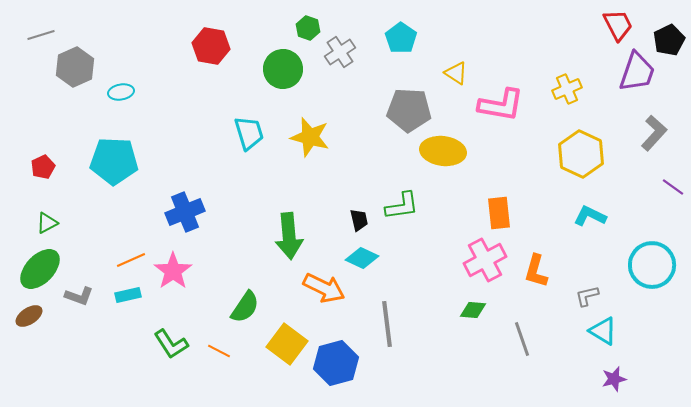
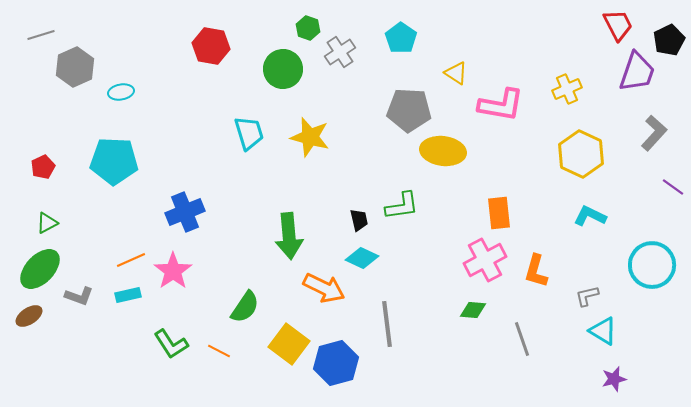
yellow square at (287, 344): moved 2 px right
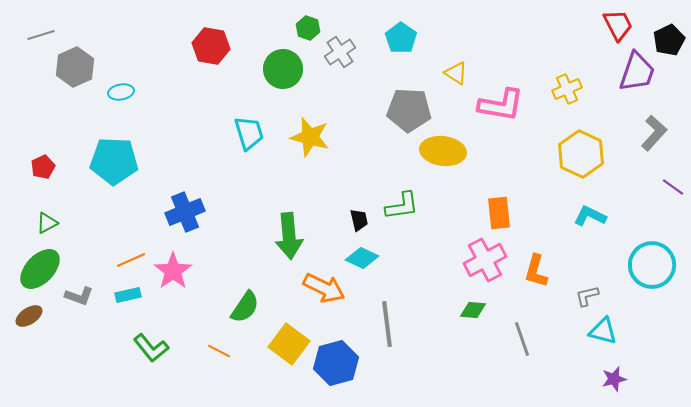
cyan triangle at (603, 331): rotated 16 degrees counterclockwise
green L-shape at (171, 344): moved 20 px left, 4 px down; rotated 6 degrees counterclockwise
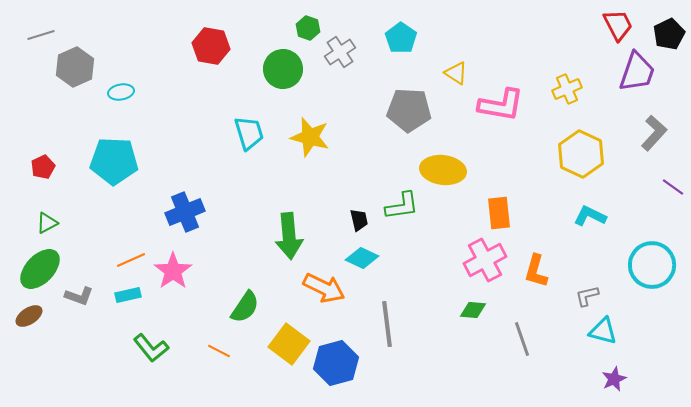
black pentagon at (669, 40): moved 6 px up
yellow ellipse at (443, 151): moved 19 px down
purple star at (614, 379): rotated 10 degrees counterclockwise
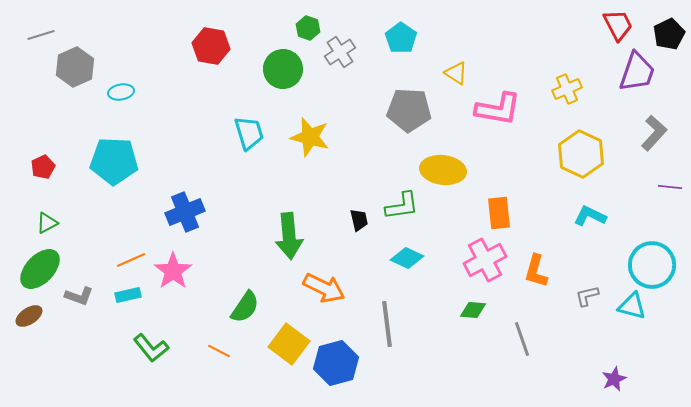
pink L-shape at (501, 105): moved 3 px left, 4 px down
purple line at (673, 187): moved 3 px left; rotated 30 degrees counterclockwise
cyan diamond at (362, 258): moved 45 px right
cyan triangle at (603, 331): moved 29 px right, 25 px up
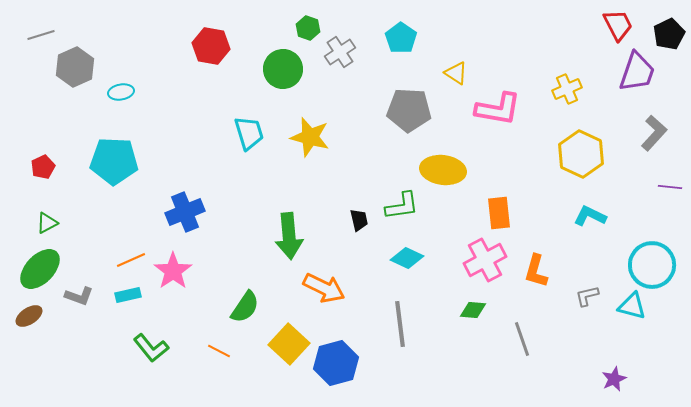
gray line at (387, 324): moved 13 px right
yellow square at (289, 344): rotated 6 degrees clockwise
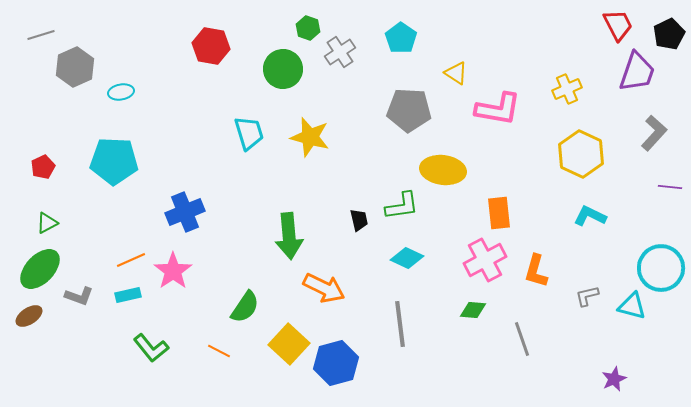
cyan circle at (652, 265): moved 9 px right, 3 px down
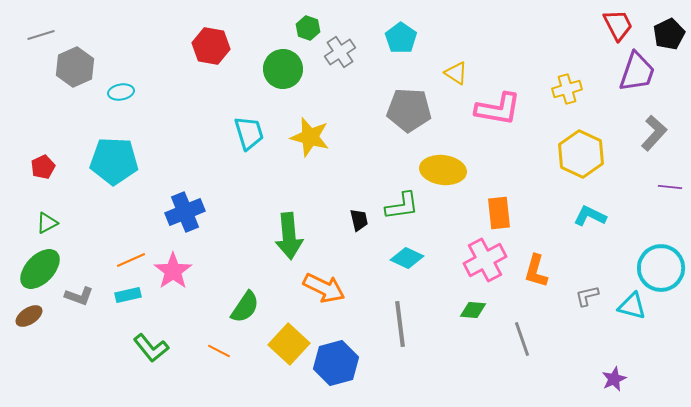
yellow cross at (567, 89): rotated 8 degrees clockwise
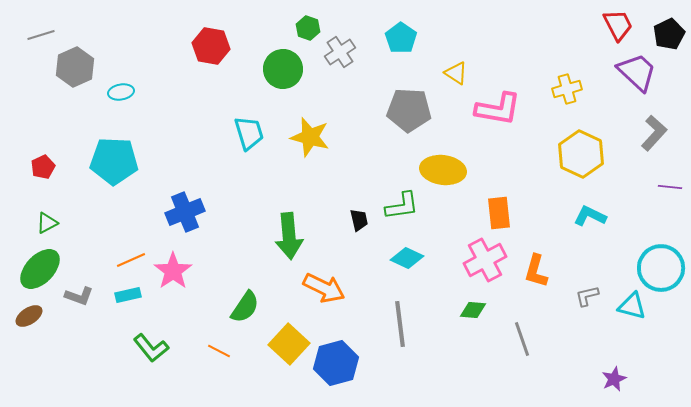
purple trapezoid at (637, 72): rotated 66 degrees counterclockwise
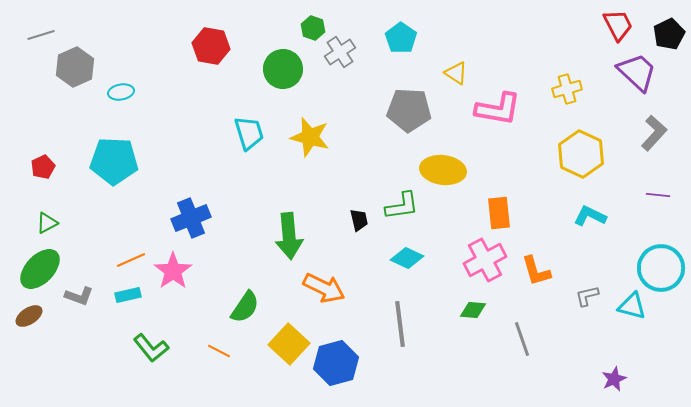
green hexagon at (308, 28): moved 5 px right
purple line at (670, 187): moved 12 px left, 8 px down
blue cross at (185, 212): moved 6 px right, 6 px down
orange L-shape at (536, 271): rotated 32 degrees counterclockwise
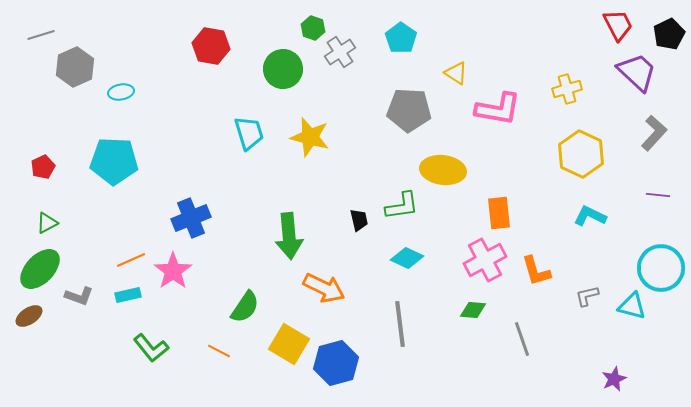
yellow square at (289, 344): rotated 12 degrees counterclockwise
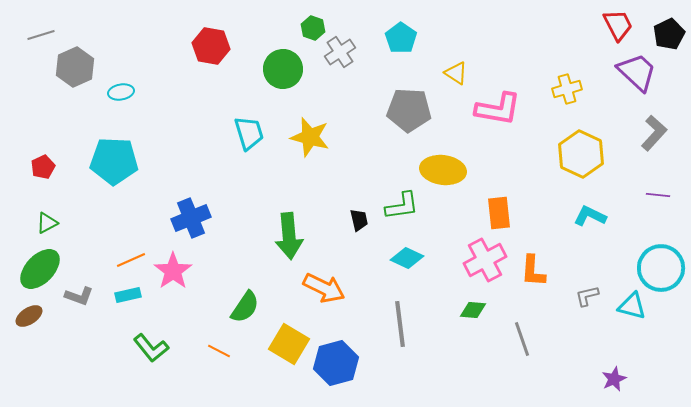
orange L-shape at (536, 271): moved 3 px left; rotated 20 degrees clockwise
